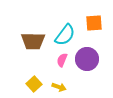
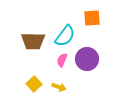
orange square: moved 2 px left, 5 px up
cyan semicircle: moved 1 px down
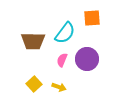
cyan semicircle: moved 3 px up
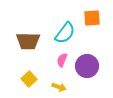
brown trapezoid: moved 5 px left
purple circle: moved 7 px down
yellow square: moved 5 px left, 5 px up
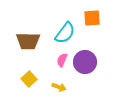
purple circle: moved 2 px left, 4 px up
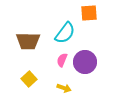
orange square: moved 3 px left, 5 px up
yellow arrow: moved 5 px right, 1 px down
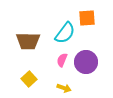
orange square: moved 2 px left, 5 px down
purple circle: moved 1 px right
